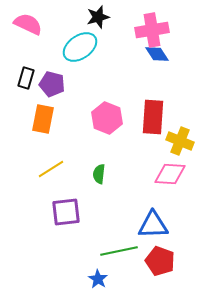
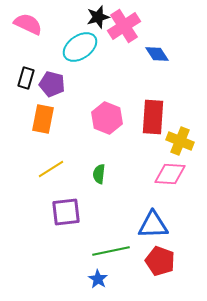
pink cross: moved 28 px left, 4 px up; rotated 24 degrees counterclockwise
green line: moved 8 px left
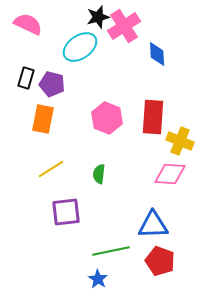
blue diamond: rotated 30 degrees clockwise
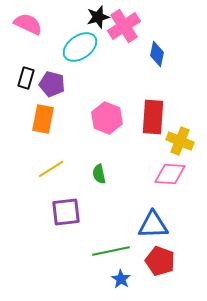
blue diamond: rotated 15 degrees clockwise
green semicircle: rotated 18 degrees counterclockwise
blue star: moved 23 px right
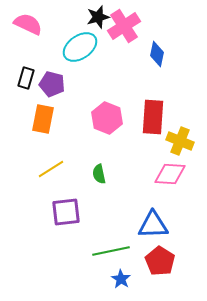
red pentagon: rotated 12 degrees clockwise
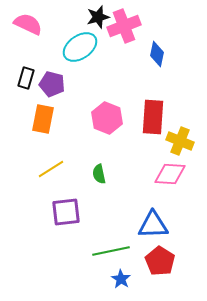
pink cross: rotated 12 degrees clockwise
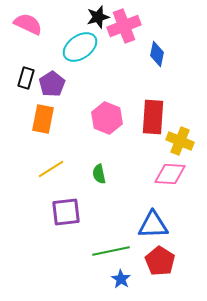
purple pentagon: rotated 25 degrees clockwise
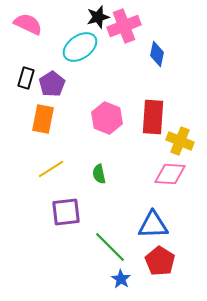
green line: moved 1 px left, 4 px up; rotated 57 degrees clockwise
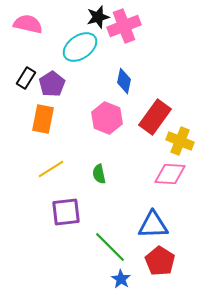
pink semicircle: rotated 12 degrees counterclockwise
blue diamond: moved 33 px left, 27 px down
black rectangle: rotated 15 degrees clockwise
red rectangle: moved 2 px right; rotated 32 degrees clockwise
